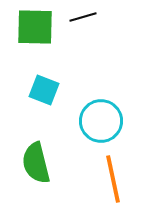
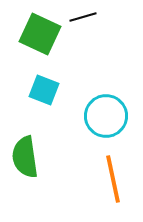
green square: moved 5 px right, 7 px down; rotated 24 degrees clockwise
cyan circle: moved 5 px right, 5 px up
green semicircle: moved 11 px left, 6 px up; rotated 6 degrees clockwise
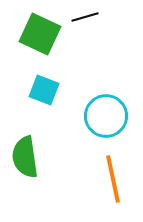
black line: moved 2 px right
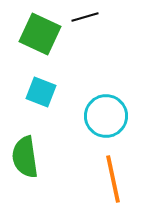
cyan square: moved 3 px left, 2 px down
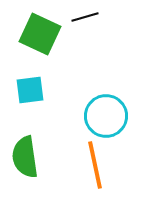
cyan square: moved 11 px left, 2 px up; rotated 28 degrees counterclockwise
orange line: moved 18 px left, 14 px up
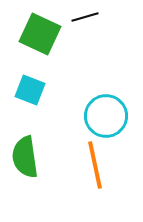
cyan square: rotated 28 degrees clockwise
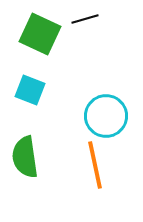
black line: moved 2 px down
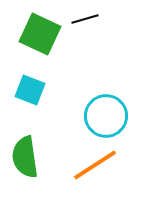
orange line: rotated 69 degrees clockwise
